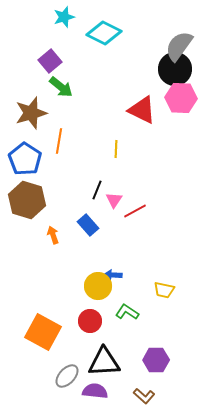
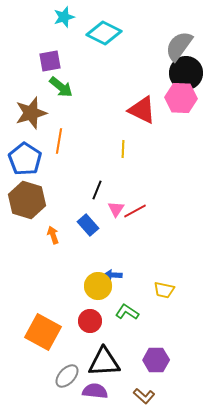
purple square: rotated 30 degrees clockwise
black circle: moved 11 px right, 4 px down
yellow line: moved 7 px right
pink triangle: moved 2 px right, 9 px down
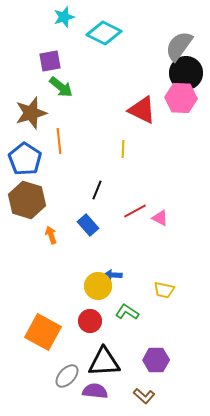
orange line: rotated 15 degrees counterclockwise
pink triangle: moved 44 px right, 9 px down; rotated 36 degrees counterclockwise
orange arrow: moved 2 px left
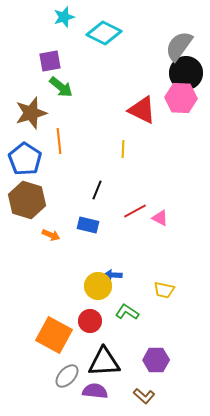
blue rectangle: rotated 35 degrees counterclockwise
orange arrow: rotated 132 degrees clockwise
orange square: moved 11 px right, 3 px down
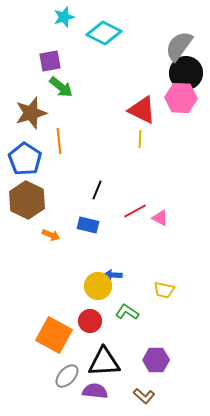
yellow line: moved 17 px right, 10 px up
brown hexagon: rotated 9 degrees clockwise
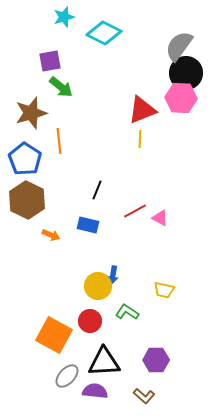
red triangle: rotated 48 degrees counterclockwise
blue arrow: rotated 84 degrees counterclockwise
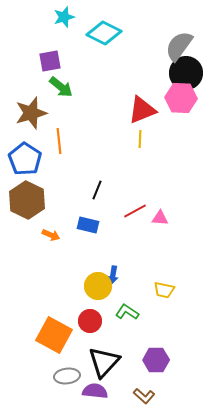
pink triangle: rotated 24 degrees counterclockwise
black triangle: rotated 44 degrees counterclockwise
gray ellipse: rotated 40 degrees clockwise
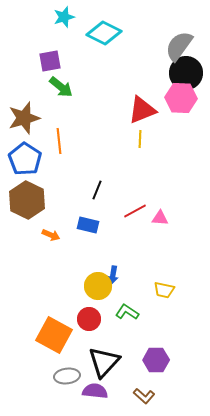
brown star: moved 7 px left, 5 px down
red circle: moved 1 px left, 2 px up
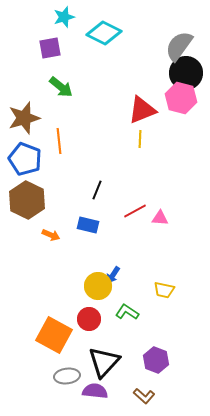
purple square: moved 13 px up
pink hexagon: rotated 12 degrees clockwise
blue pentagon: rotated 12 degrees counterclockwise
blue arrow: rotated 24 degrees clockwise
purple hexagon: rotated 20 degrees clockwise
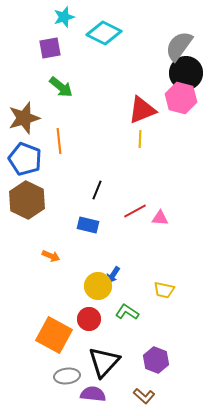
orange arrow: moved 21 px down
purple semicircle: moved 2 px left, 3 px down
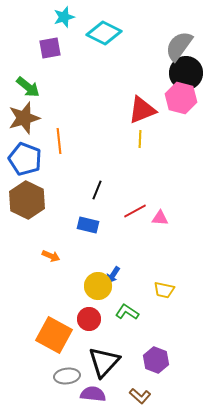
green arrow: moved 33 px left
brown L-shape: moved 4 px left
